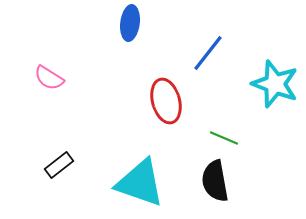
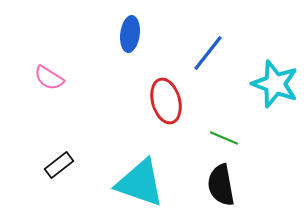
blue ellipse: moved 11 px down
black semicircle: moved 6 px right, 4 px down
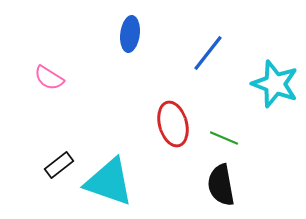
red ellipse: moved 7 px right, 23 px down
cyan triangle: moved 31 px left, 1 px up
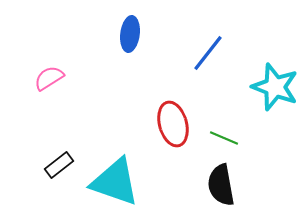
pink semicircle: rotated 116 degrees clockwise
cyan star: moved 3 px down
cyan triangle: moved 6 px right
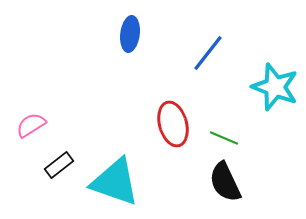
pink semicircle: moved 18 px left, 47 px down
black semicircle: moved 4 px right, 3 px up; rotated 15 degrees counterclockwise
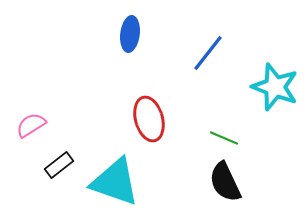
red ellipse: moved 24 px left, 5 px up
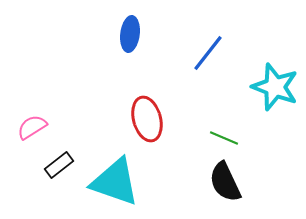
red ellipse: moved 2 px left
pink semicircle: moved 1 px right, 2 px down
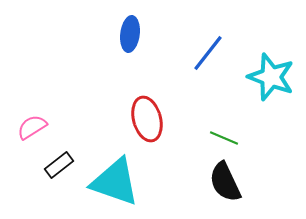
cyan star: moved 4 px left, 10 px up
